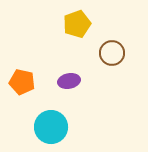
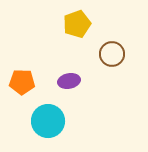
brown circle: moved 1 px down
orange pentagon: rotated 10 degrees counterclockwise
cyan circle: moved 3 px left, 6 px up
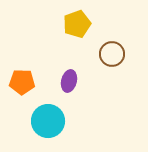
purple ellipse: rotated 65 degrees counterclockwise
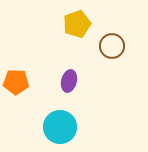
brown circle: moved 8 px up
orange pentagon: moved 6 px left
cyan circle: moved 12 px right, 6 px down
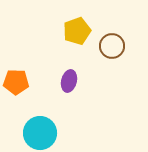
yellow pentagon: moved 7 px down
cyan circle: moved 20 px left, 6 px down
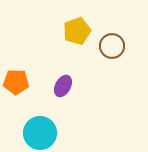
purple ellipse: moved 6 px left, 5 px down; rotated 15 degrees clockwise
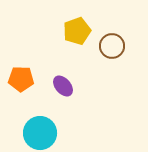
orange pentagon: moved 5 px right, 3 px up
purple ellipse: rotated 70 degrees counterclockwise
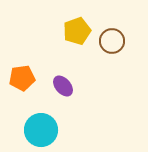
brown circle: moved 5 px up
orange pentagon: moved 1 px right, 1 px up; rotated 10 degrees counterclockwise
cyan circle: moved 1 px right, 3 px up
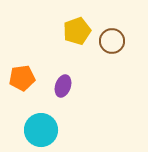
purple ellipse: rotated 60 degrees clockwise
